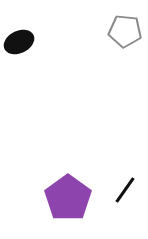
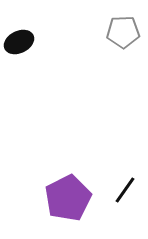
gray pentagon: moved 2 px left, 1 px down; rotated 8 degrees counterclockwise
purple pentagon: rotated 9 degrees clockwise
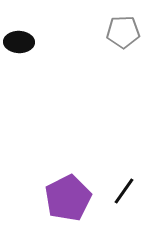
black ellipse: rotated 28 degrees clockwise
black line: moved 1 px left, 1 px down
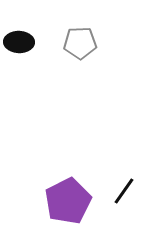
gray pentagon: moved 43 px left, 11 px down
purple pentagon: moved 3 px down
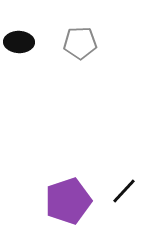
black line: rotated 8 degrees clockwise
purple pentagon: rotated 9 degrees clockwise
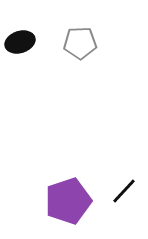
black ellipse: moved 1 px right; rotated 20 degrees counterclockwise
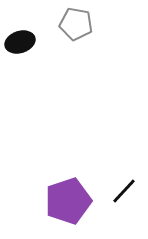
gray pentagon: moved 4 px left, 19 px up; rotated 12 degrees clockwise
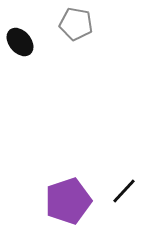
black ellipse: rotated 68 degrees clockwise
